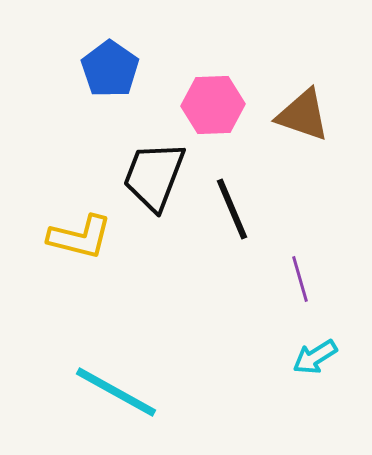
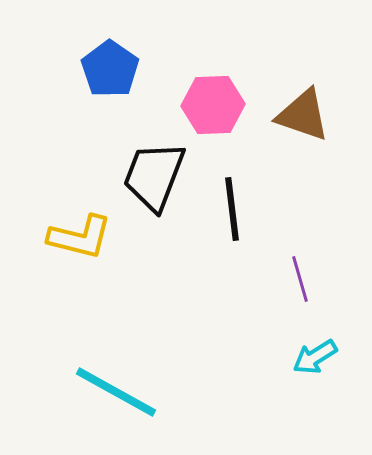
black line: rotated 16 degrees clockwise
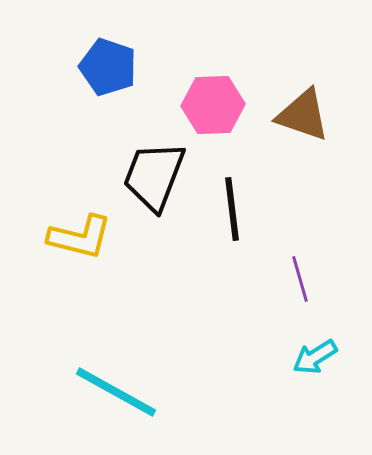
blue pentagon: moved 2 px left, 2 px up; rotated 16 degrees counterclockwise
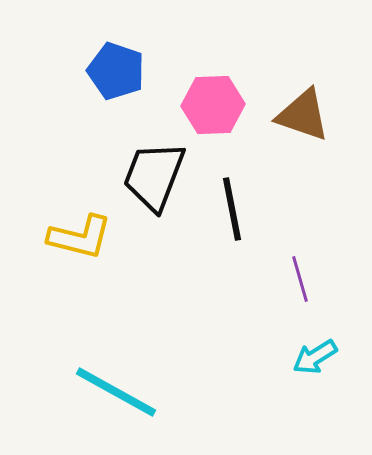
blue pentagon: moved 8 px right, 4 px down
black line: rotated 4 degrees counterclockwise
